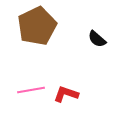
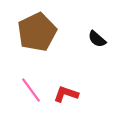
brown pentagon: moved 6 px down
pink line: rotated 64 degrees clockwise
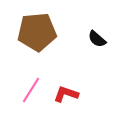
brown pentagon: rotated 21 degrees clockwise
pink line: rotated 68 degrees clockwise
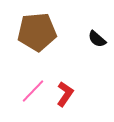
pink line: moved 2 px right, 1 px down; rotated 12 degrees clockwise
red L-shape: moved 1 px left; rotated 105 degrees clockwise
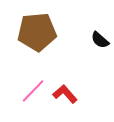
black semicircle: moved 3 px right, 1 px down
red L-shape: rotated 75 degrees counterclockwise
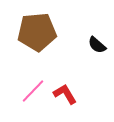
black semicircle: moved 3 px left, 5 px down
red L-shape: rotated 10 degrees clockwise
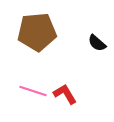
black semicircle: moved 2 px up
pink line: rotated 64 degrees clockwise
